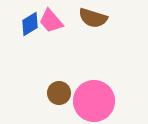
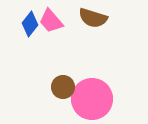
blue diamond: rotated 20 degrees counterclockwise
brown circle: moved 4 px right, 6 px up
pink circle: moved 2 px left, 2 px up
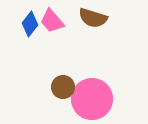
pink trapezoid: moved 1 px right
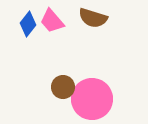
blue diamond: moved 2 px left
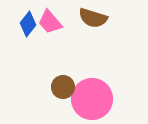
pink trapezoid: moved 2 px left, 1 px down
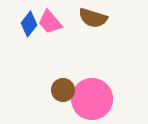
blue diamond: moved 1 px right
brown circle: moved 3 px down
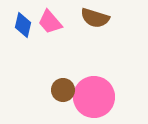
brown semicircle: moved 2 px right
blue diamond: moved 6 px left, 1 px down; rotated 25 degrees counterclockwise
pink circle: moved 2 px right, 2 px up
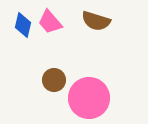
brown semicircle: moved 1 px right, 3 px down
brown circle: moved 9 px left, 10 px up
pink circle: moved 5 px left, 1 px down
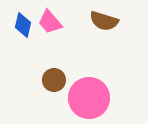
brown semicircle: moved 8 px right
